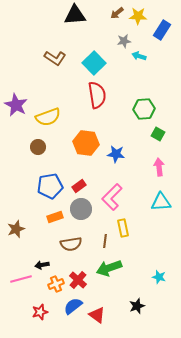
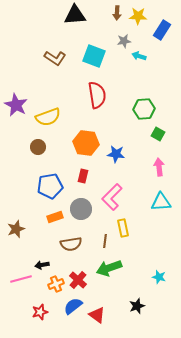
brown arrow: rotated 48 degrees counterclockwise
cyan square: moved 7 px up; rotated 25 degrees counterclockwise
red rectangle: moved 4 px right, 10 px up; rotated 40 degrees counterclockwise
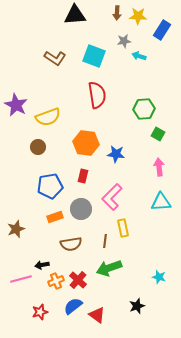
orange cross: moved 3 px up
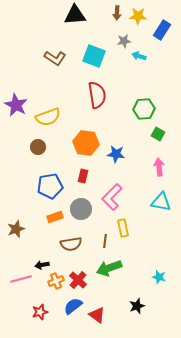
cyan triangle: rotated 15 degrees clockwise
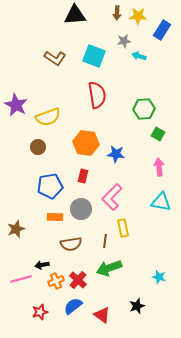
orange rectangle: rotated 21 degrees clockwise
red triangle: moved 5 px right
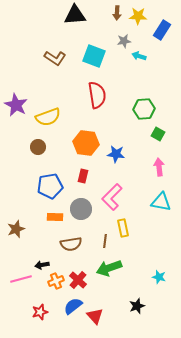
red triangle: moved 7 px left, 1 px down; rotated 12 degrees clockwise
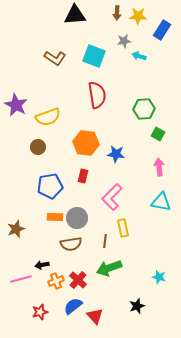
gray circle: moved 4 px left, 9 px down
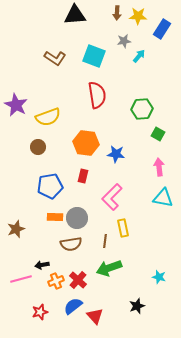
blue rectangle: moved 1 px up
cyan arrow: rotated 112 degrees clockwise
green hexagon: moved 2 px left
cyan triangle: moved 2 px right, 4 px up
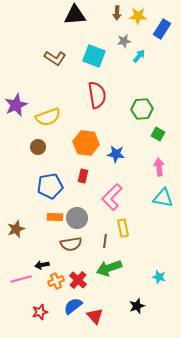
purple star: rotated 20 degrees clockwise
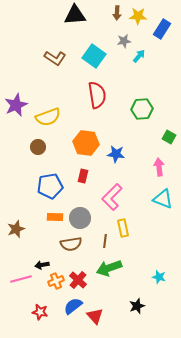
cyan square: rotated 15 degrees clockwise
green square: moved 11 px right, 3 px down
cyan triangle: moved 1 px down; rotated 10 degrees clockwise
gray circle: moved 3 px right
red star: rotated 28 degrees clockwise
